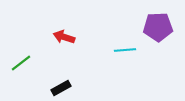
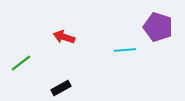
purple pentagon: rotated 20 degrees clockwise
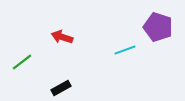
red arrow: moved 2 px left
cyan line: rotated 15 degrees counterclockwise
green line: moved 1 px right, 1 px up
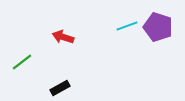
red arrow: moved 1 px right
cyan line: moved 2 px right, 24 px up
black rectangle: moved 1 px left
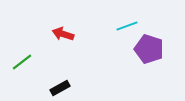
purple pentagon: moved 9 px left, 22 px down
red arrow: moved 3 px up
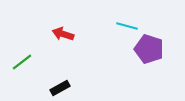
cyan line: rotated 35 degrees clockwise
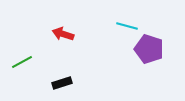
green line: rotated 10 degrees clockwise
black rectangle: moved 2 px right, 5 px up; rotated 12 degrees clockwise
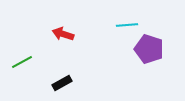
cyan line: moved 1 px up; rotated 20 degrees counterclockwise
black rectangle: rotated 12 degrees counterclockwise
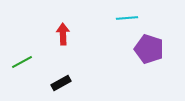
cyan line: moved 7 px up
red arrow: rotated 70 degrees clockwise
black rectangle: moved 1 px left
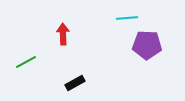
purple pentagon: moved 2 px left, 4 px up; rotated 16 degrees counterclockwise
green line: moved 4 px right
black rectangle: moved 14 px right
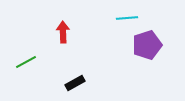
red arrow: moved 2 px up
purple pentagon: rotated 20 degrees counterclockwise
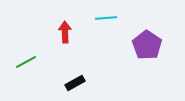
cyan line: moved 21 px left
red arrow: moved 2 px right
purple pentagon: rotated 20 degrees counterclockwise
